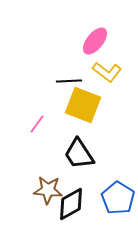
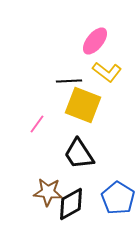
brown star: moved 2 px down
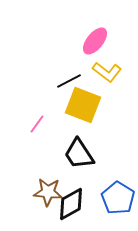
black line: rotated 25 degrees counterclockwise
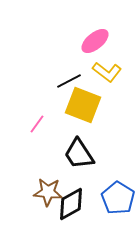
pink ellipse: rotated 12 degrees clockwise
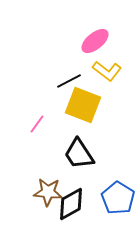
yellow L-shape: moved 1 px up
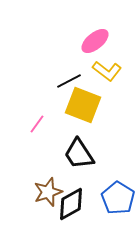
brown star: rotated 24 degrees counterclockwise
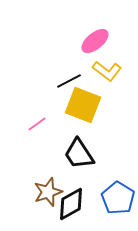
pink line: rotated 18 degrees clockwise
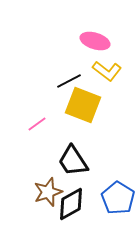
pink ellipse: rotated 56 degrees clockwise
black trapezoid: moved 6 px left, 7 px down
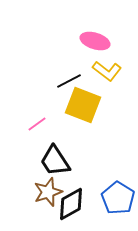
black trapezoid: moved 18 px left
